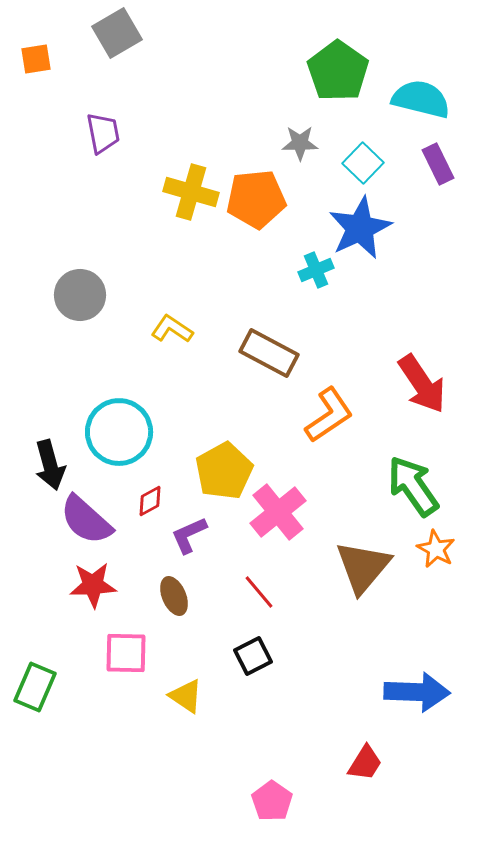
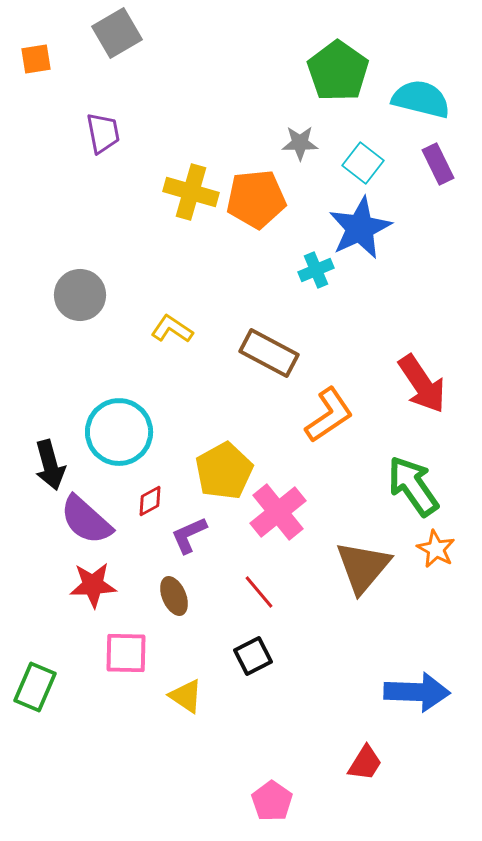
cyan square: rotated 6 degrees counterclockwise
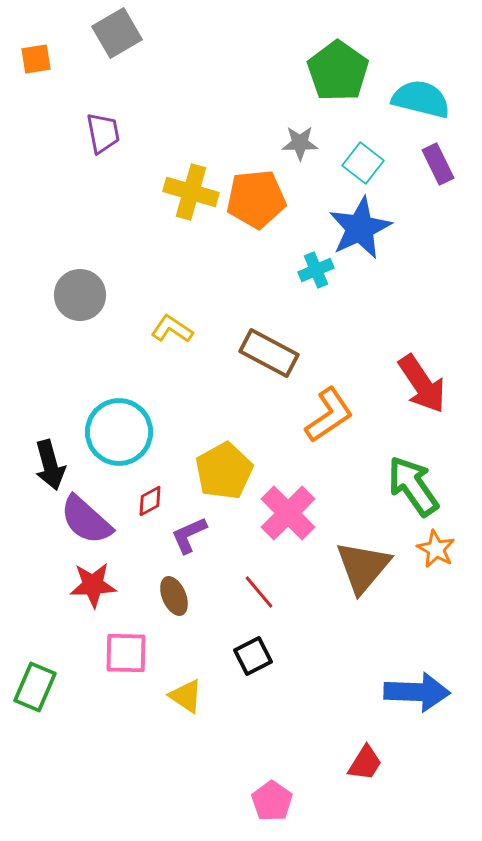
pink cross: moved 10 px right, 1 px down; rotated 6 degrees counterclockwise
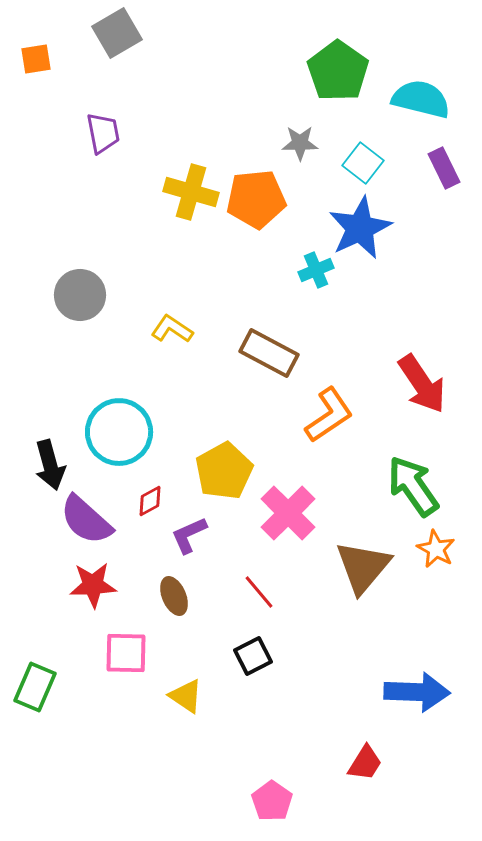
purple rectangle: moved 6 px right, 4 px down
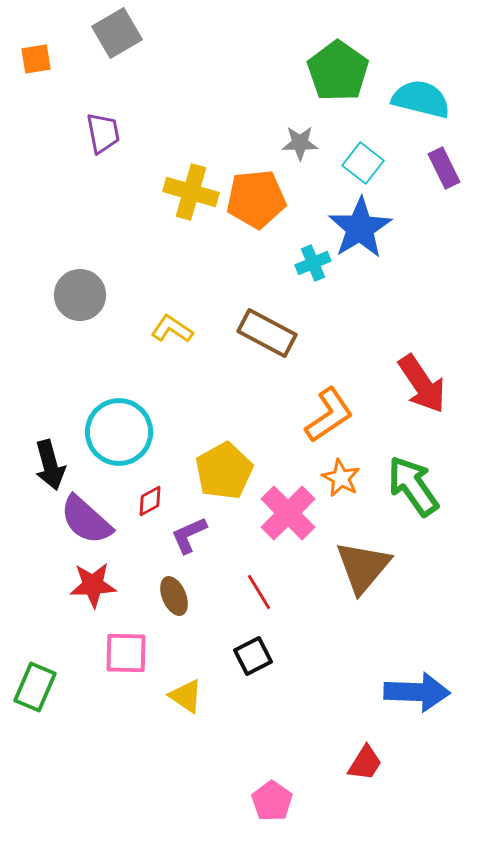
blue star: rotated 6 degrees counterclockwise
cyan cross: moved 3 px left, 7 px up
brown rectangle: moved 2 px left, 20 px up
orange star: moved 95 px left, 71 px up
red line: rotated 9 degrees clockwise
